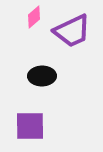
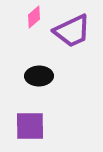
black ellipse: moved 3 px left
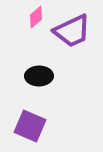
pink diamond: moved 2 px right
purple square: rotated 24 degrees clockwise
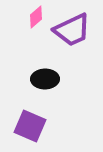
purple trapezoid: moved 1 px up
black ellipse: moved 6 px right, 3 px down
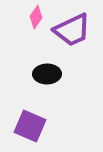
pink diamond: rotated 15 degrees counterclockwise
black ellipse: moved 2 px right, 5 px up
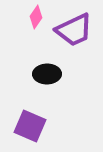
purple trapezoid: moved 2 px right
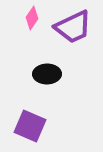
pink diamond: moved 4 px left, 1 px down
purple trapezoid: moved 1 px left, 3 px up
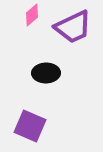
pink diamond: moved 3 px up; rotated 15 degrees clockwise
black ellipse: moved 1 px left, 1 px up
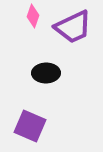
pink diamond: moved 1 px right, 1 px down; rotated 30 degrees counterclockwise
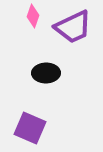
purple square: moved 2 px down
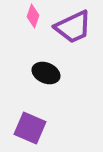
black ellipse: rotated 24 degrees clockwise
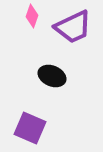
pink diamond: moved 1 px left
black ellipse: moved 6 px right, 3 px down
